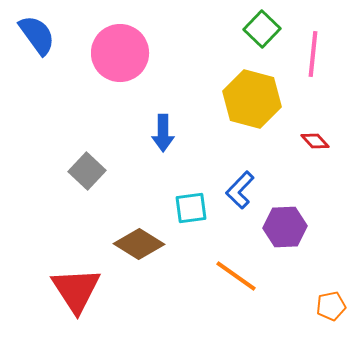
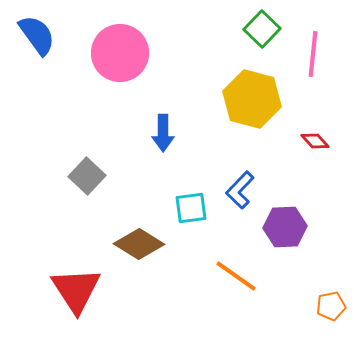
gray square: moved 5 px down
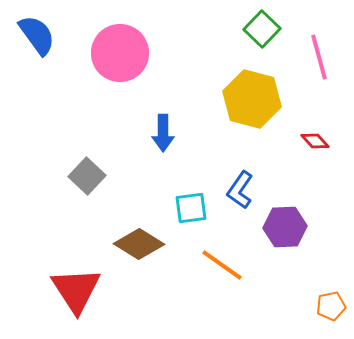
pink line: moved 6 px right, 3 px down; rotated 21 degrees counterclockwise
blue L-shape: rotated 9 degrees counterclockwise
orange line: moved 14 px left, 11 px up
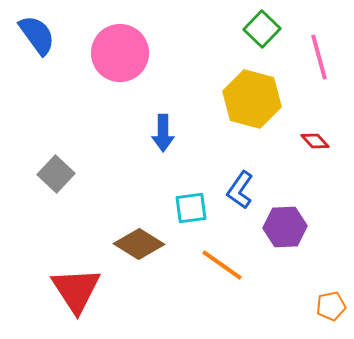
gray square: moved 31 px left, 2 px up
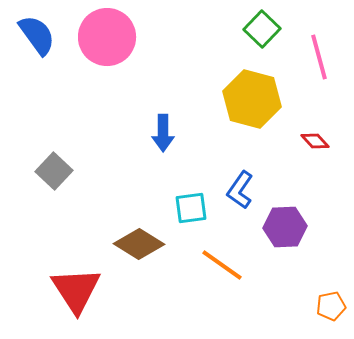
pink circle: moved 13 px left, 16 px up
gray square: moved 2 px left, 3 px up
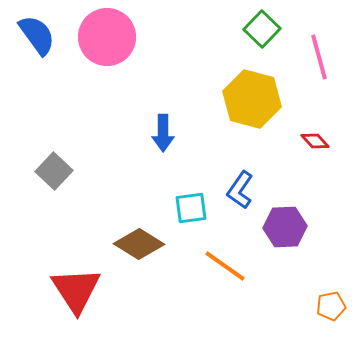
orange line: moved 3 px right, 1 px down
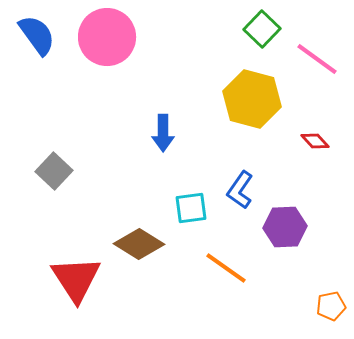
pink line: moved 2 px left, 2 px down; rotated 39 degrees counterclockwise
orange line: moved 1 px right, 2 px down
red triangle: moved 11 px up
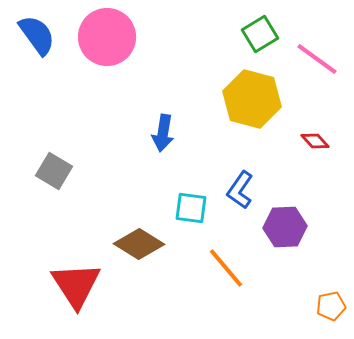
green square: moved 2 px left, 5 px down; rotated 15 degrees clockwise
blue arrow: rotated 9 degrees clockwise
gray square: rotated 12 degrees counterclockwise
cyan square: rotated 16 degrees clockwise
orange line: rotated 15 degrees clockwise
red triangle: moved 6 px down
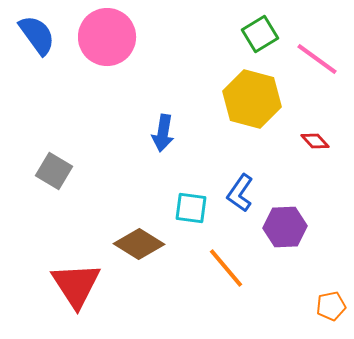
blue L-shape: moved 3 px down
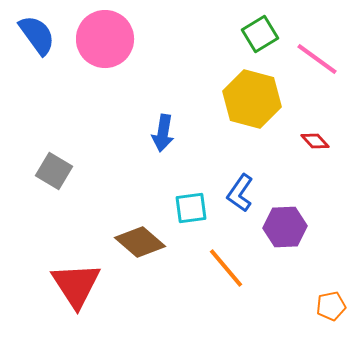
pink circle: moved 2 px left, 2 px down
cyan square: rotated 16 degrees counterclockwise
brown diamond: moved 1 px right, 2 px up; rotated 9 degrees clockwise
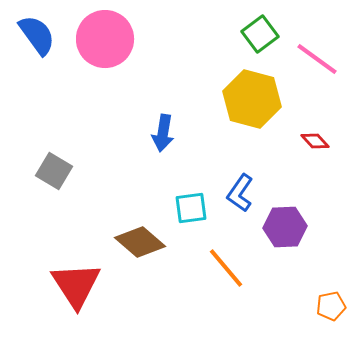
green square: rotated 6 degrees counterclockwise
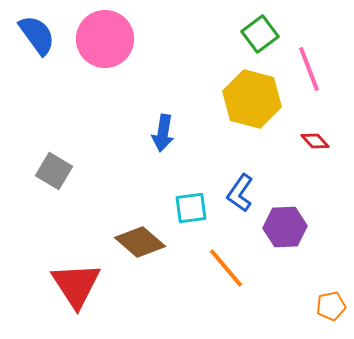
pink line: moved 8 px left, 10 px down; rotated 33 degrees clockwise
